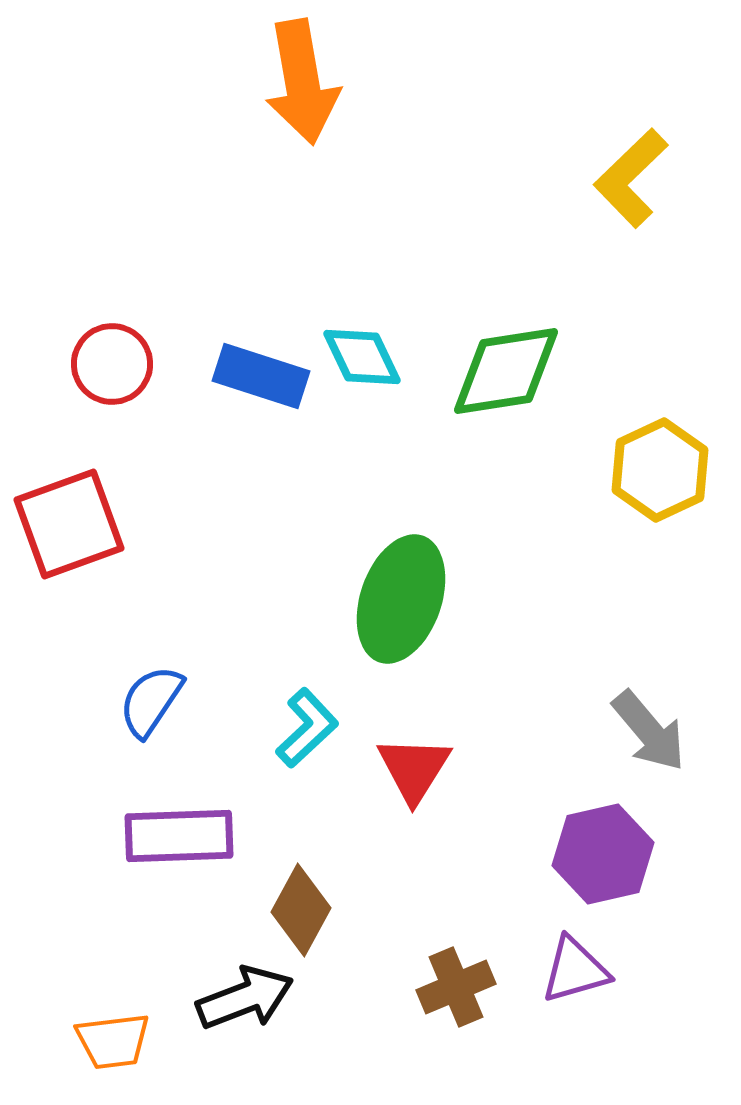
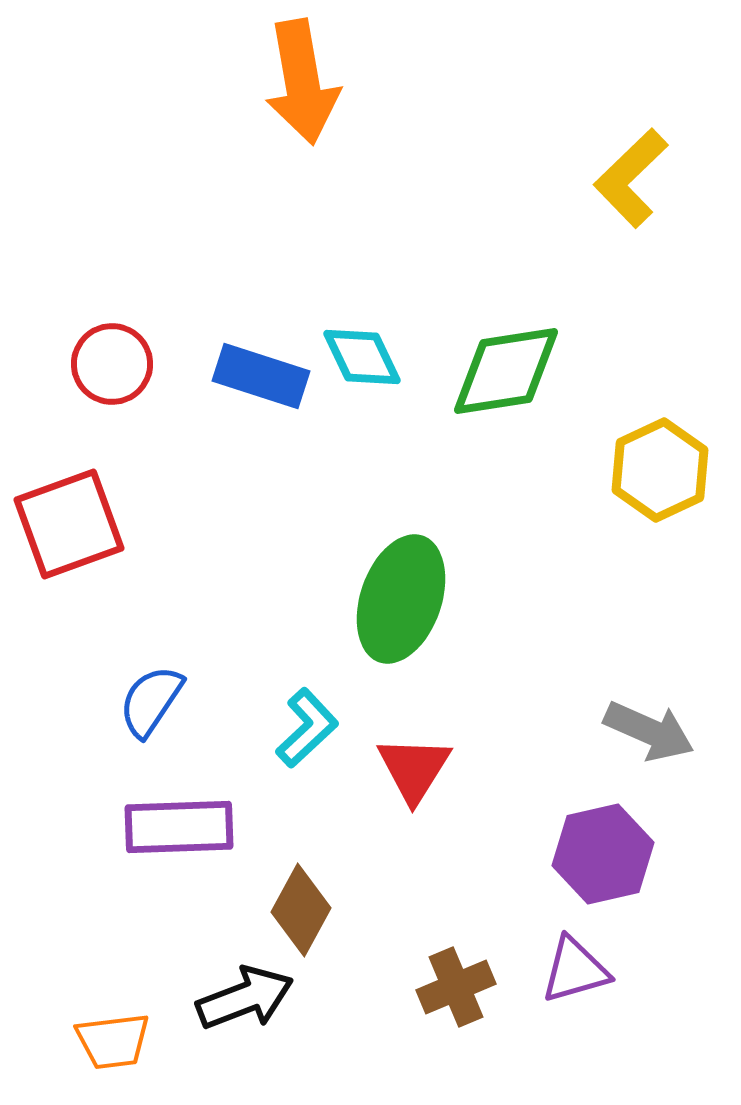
gray arrow: rotated 26 degrees counterclockwise
purple rectangle: moved 9 px up
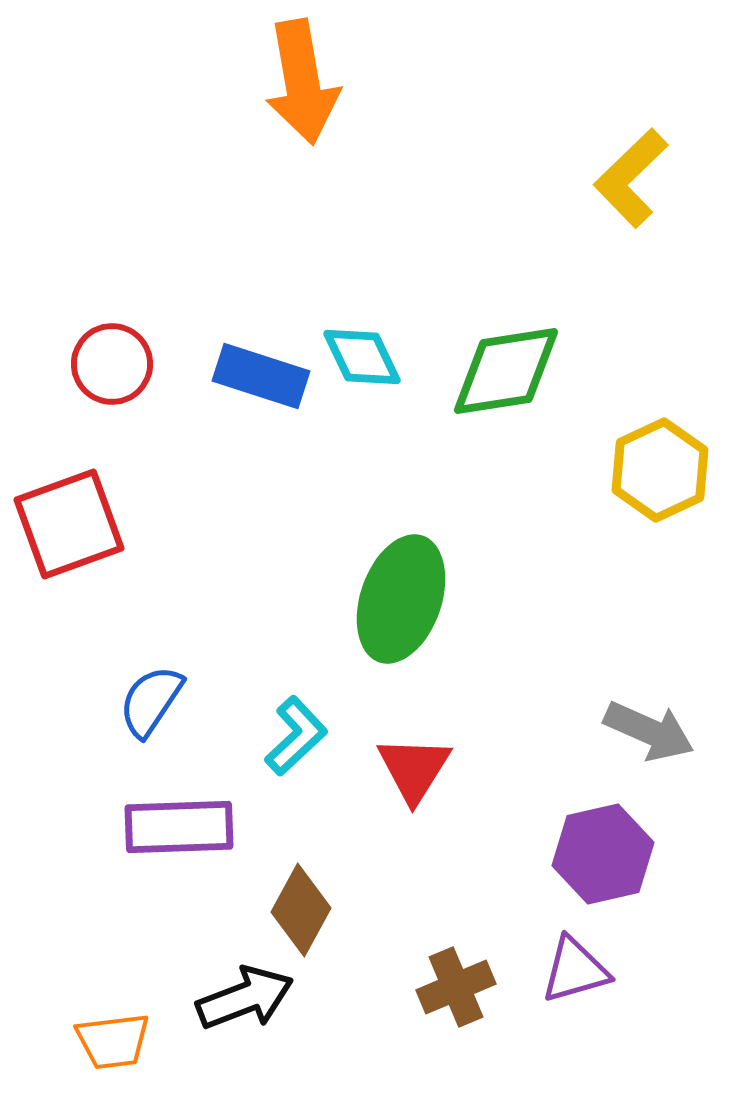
cyan L-shape: moved 11 px left, 8 px down
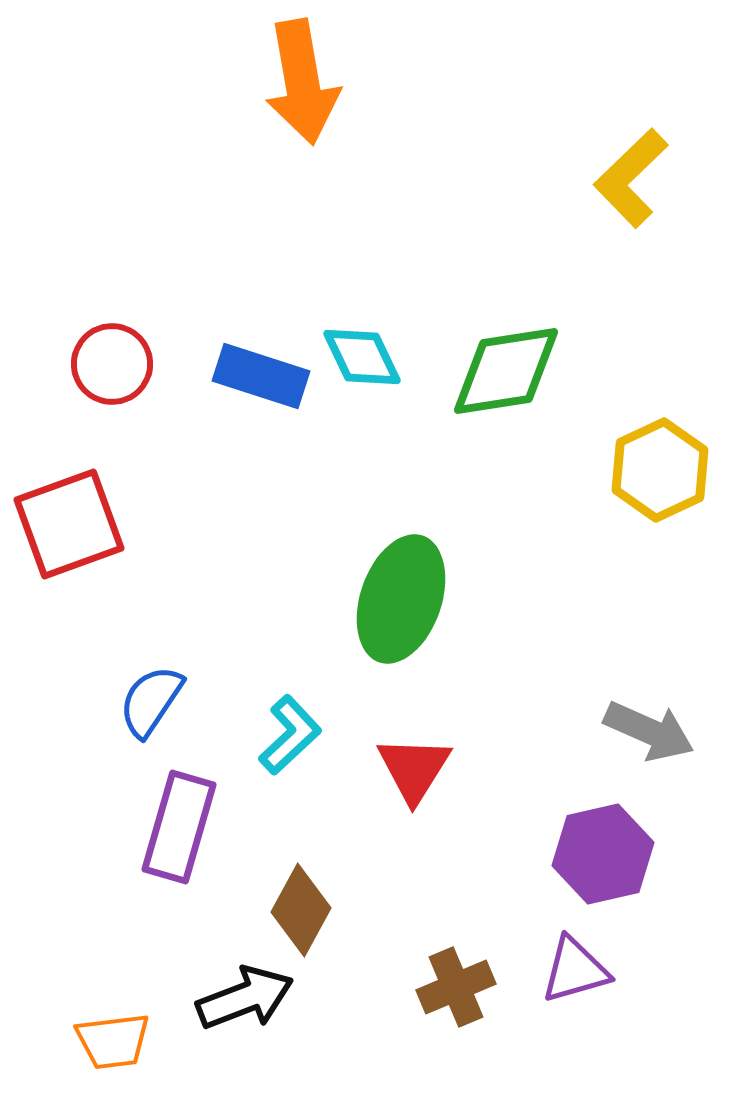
cyan L-shape: moved 6 px left, 1 px up
purple rectangle: rotated 72 degrees counterclockwise
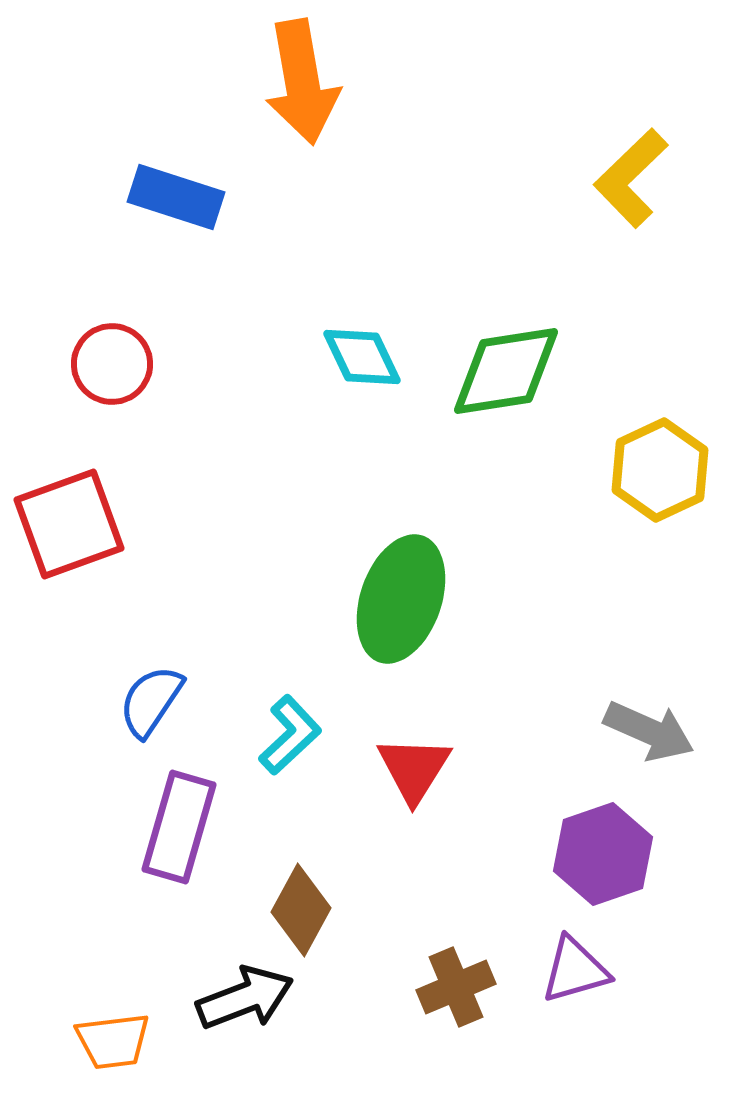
blue rectangle: moved 85 px left, 179 px up
purple hexagon: rotated 6 degrees counterclockwise
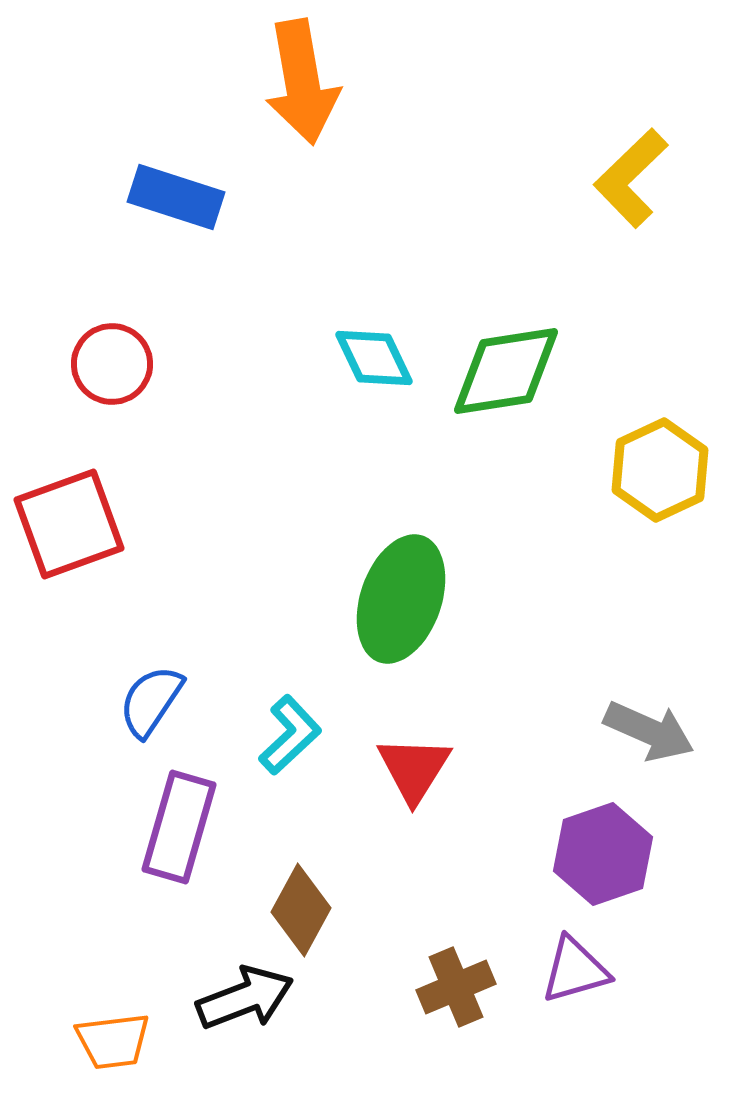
cyan diamond: moved 12 px right, 1 px down
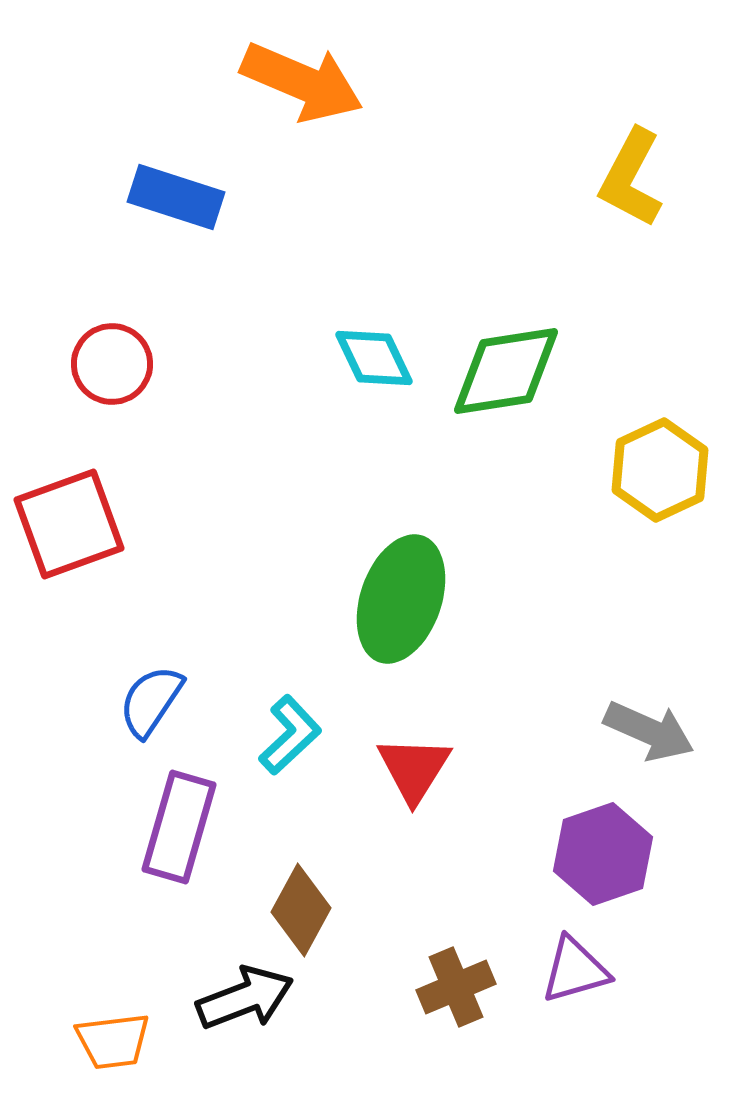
orange arrow: rotated 57 degrees counterclockwise
yellow L-shape: rotated 18 degrees counterclockwise
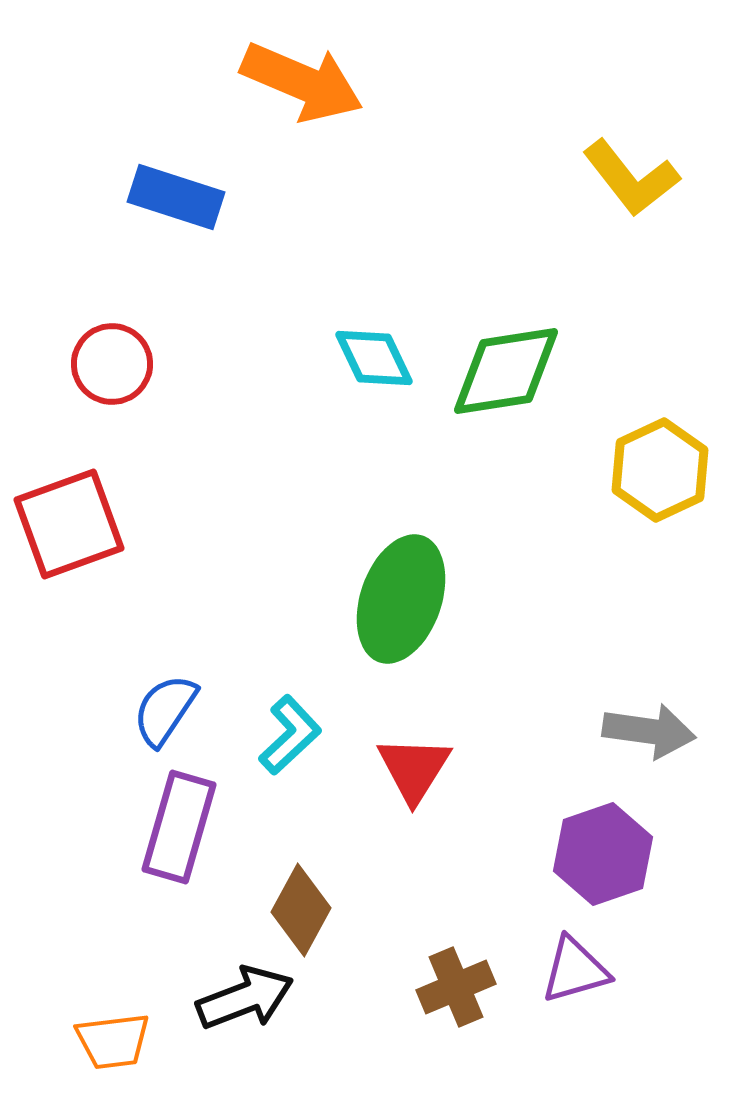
yellow L-shape: rotated 66 degrees counterclockwise
blue semicircle: moved 14 px right, 9 px down
gray arrow: rotated 16 degrees counterclockwise
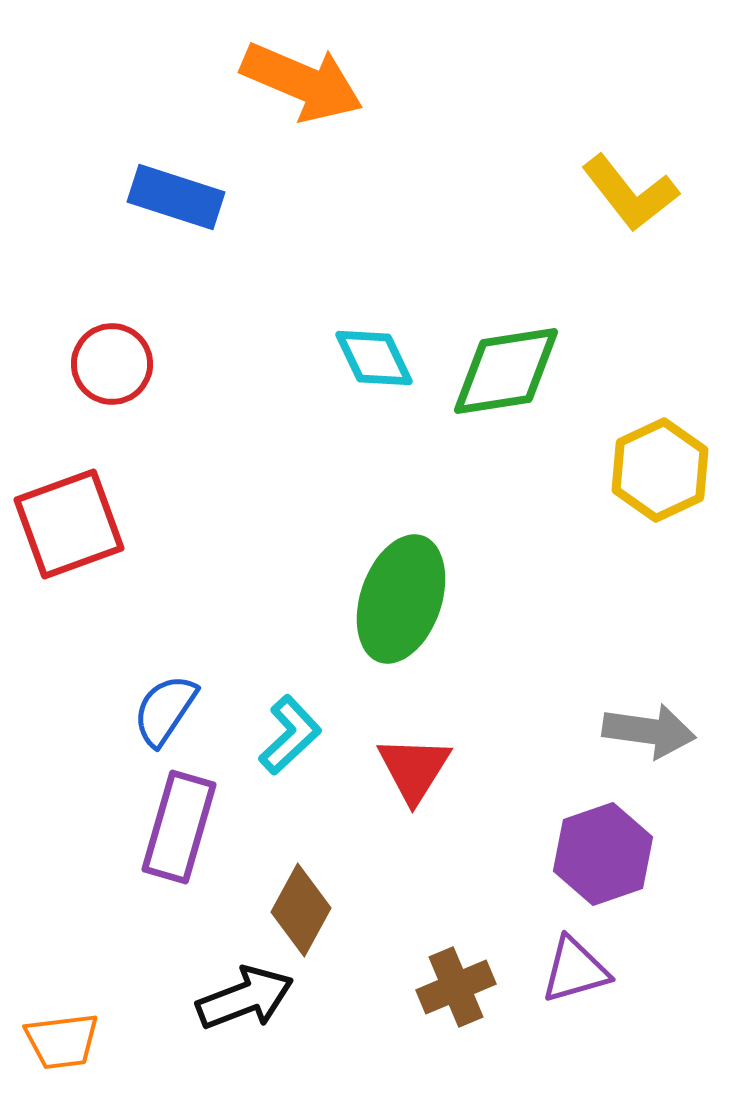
yellow L-shape: moved 1 px left, 15 px down
orange trapezoid: moved 51 px left
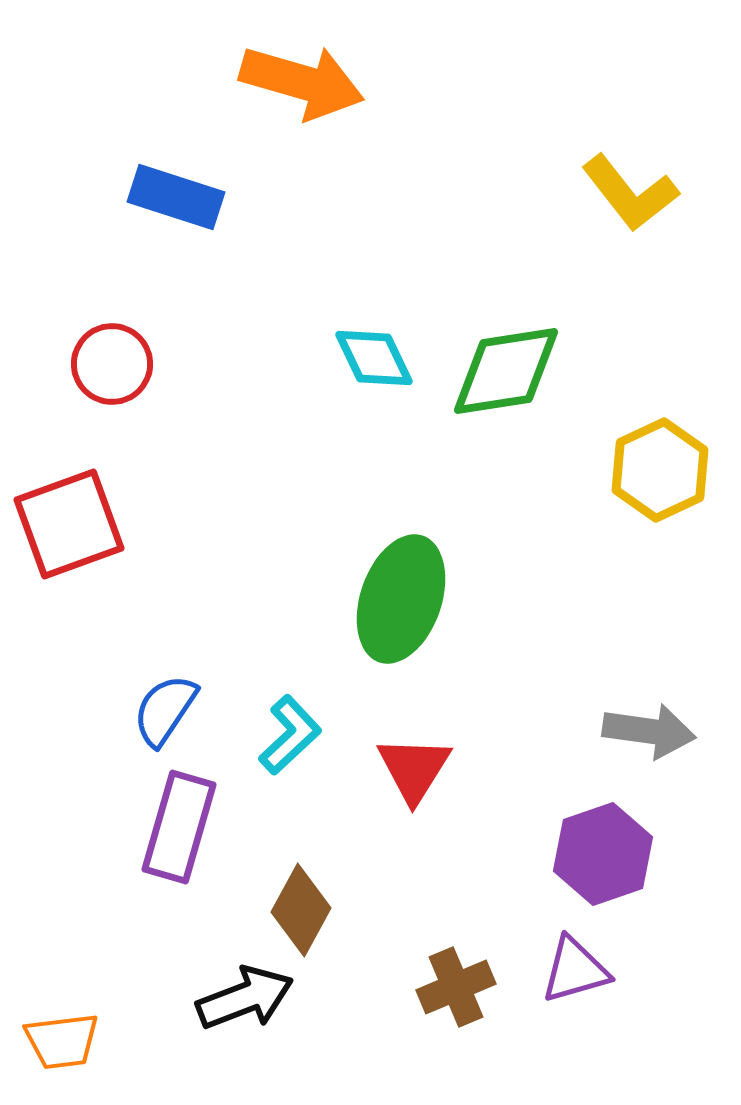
orange arrow: rotated 7 degrees counterclockwise
